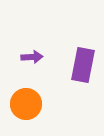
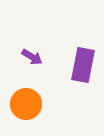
purple arrow: rotated 35 degrees clockwise
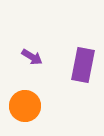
orange circle: moved 1 px left, 2 px down
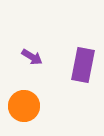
orange circle: moved 1 px left
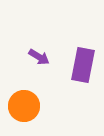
purple arrow: moved 7 px right
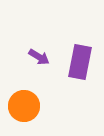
purple rectangle: moved 3 px left, 3 px up
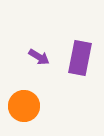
purple rectangle: moved 4 px up
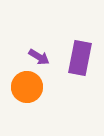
orange circle: moved 3 px right, 19 px up
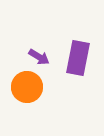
purple rectangle: moved 2 px left
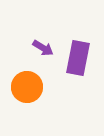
purple arrow: moved 4 px right, 9 px up
